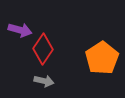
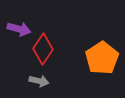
purple arrow: moved 1 px left, 1 px up
gray arrow: moved 5 px left
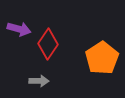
red diamond: moved 5 px right, 5 px up
gray arrow: rotated 12 degrees counterclockwise
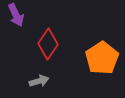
purple arrow: moved 3 px left, 14 px up; rotated 50 degrees clockwise
gray arrow: rotated 18 degrees counterclockwise
